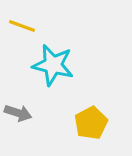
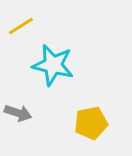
yellow line: moved 1 px left; rotated 52 degrees counterclockwise
yellow pentagon: rotated 16 degrees clockwise
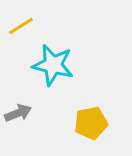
gray arrow: rotated 40 degrees counterclockwise
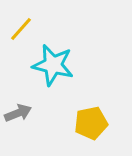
yellow line: moved 3 px down; rotated 16 degrees counterclockwise
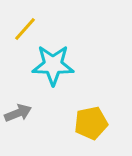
yellow line: moved 4 px right
cyan star: rotated 12 degrees counterclockwise
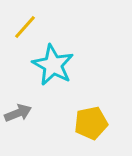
yellow line: moved 2 px up
cyan star: rotated 27 degrees clockwise
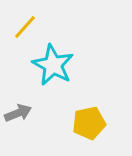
yellow pentagon: moved 2 px left
